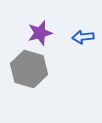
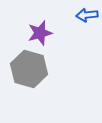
blue arrow: moved 4 px right, 22 px up
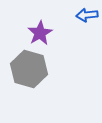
purple star: rotated 15 degrees counterclockwise
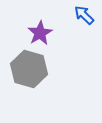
blue arrow: moved 3 px left; rotated 50 degrees clockwise
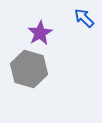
blue arrow: moved 3 px down
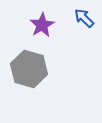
purple star: moved 2 px right, 8 px up
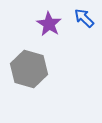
purple star: moved 7 px right, 1 px up; rotated 10 degrees counterclockwise
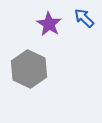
gray hexagon: rotated 9 degrees clockwise
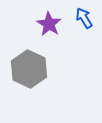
blue arrow: rotated 15 degrees clockwise
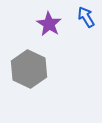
blue arrow: moved 2 px right, 1 px up
